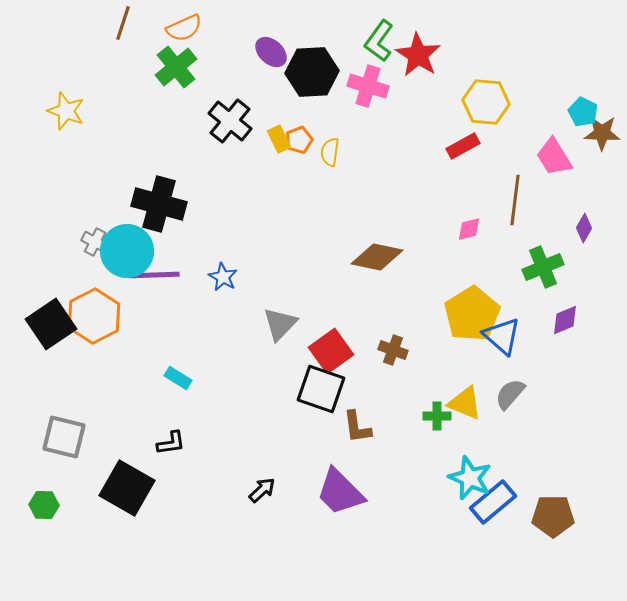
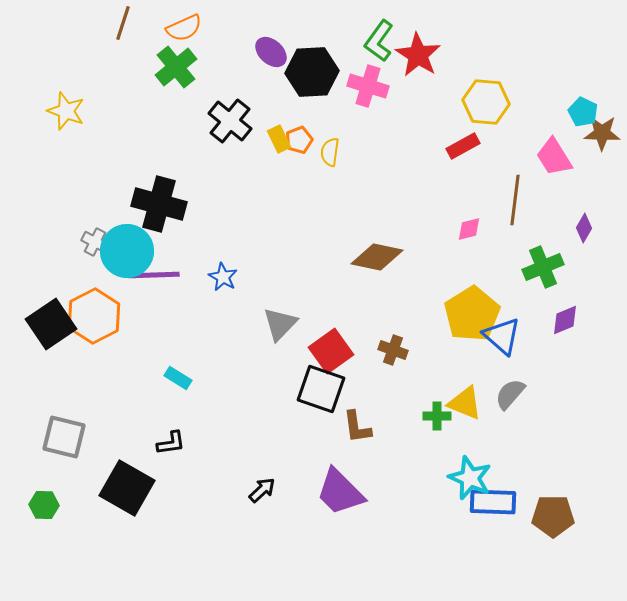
blue rectangle at (493, 502): rotated 42 degrees clockwise
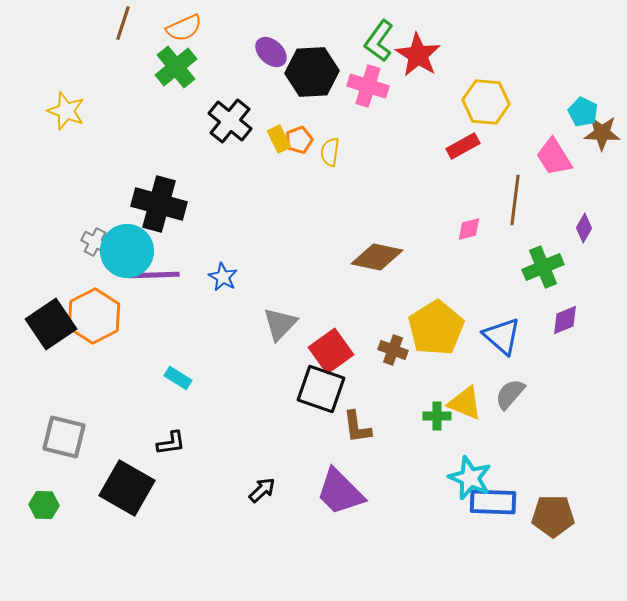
yellow pentagon at (472, 314): moved 36 px left, 14 px down
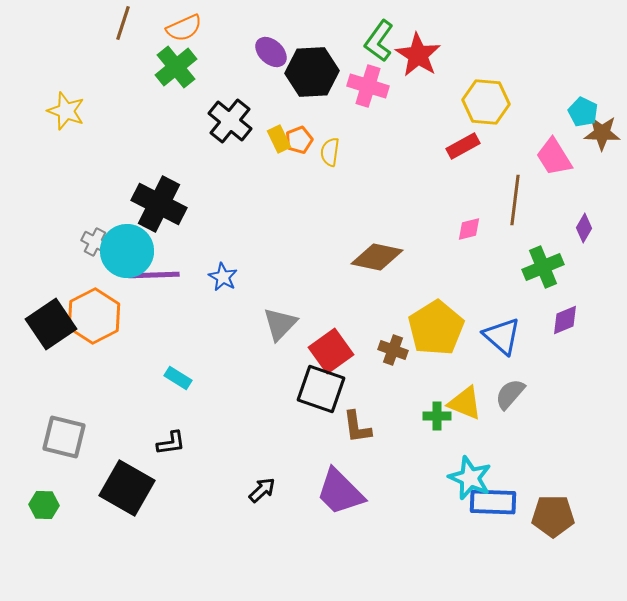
black cross at (159, 204): rotated 12 degrees clockwise
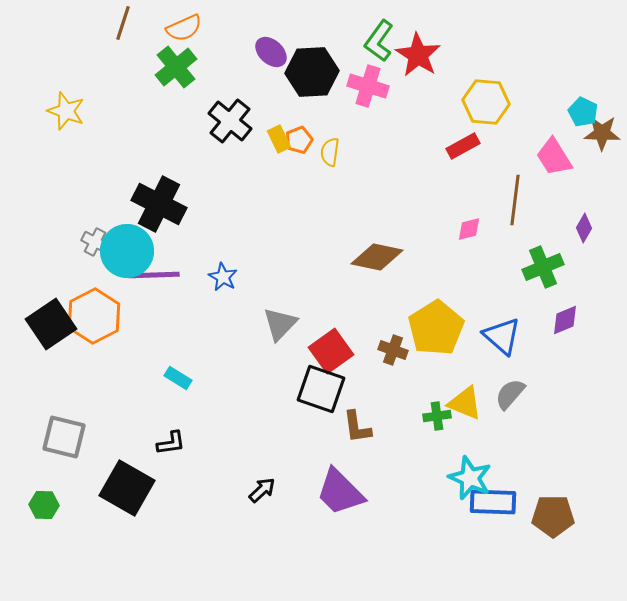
green cross at (437, 416): rotated 8 degrees counterclockwise
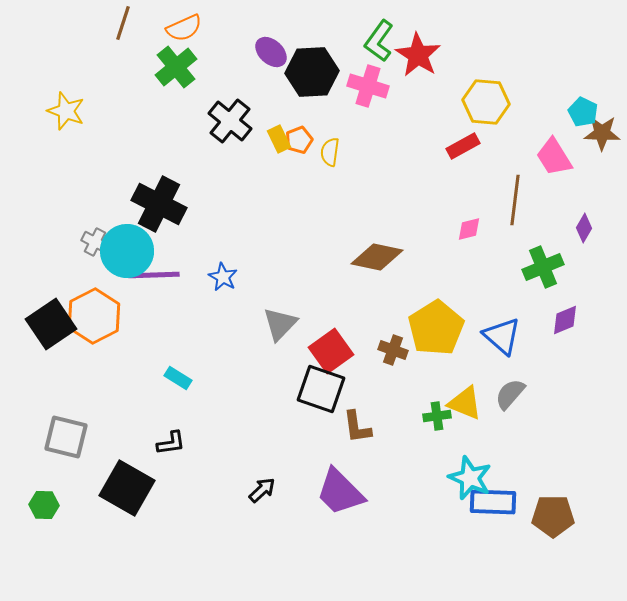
gray square at (64, 437): moved 2 px right
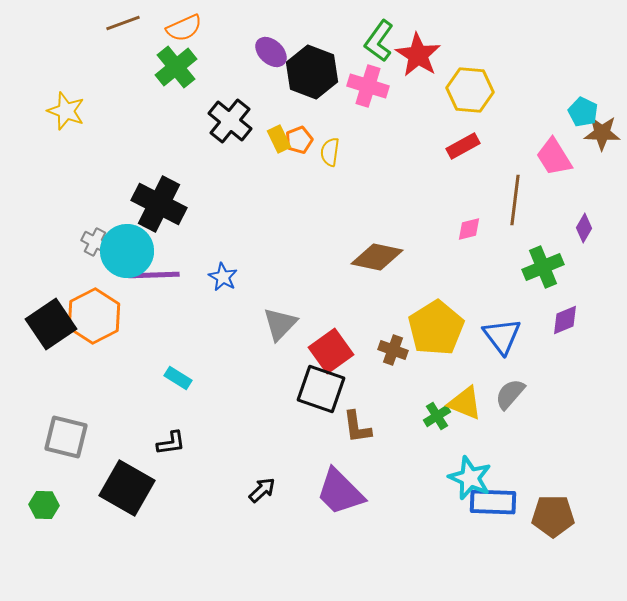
brown line at (123, 23): rotated 52 degrees clockwise
black hexagon at (312, 72): rotated 24 degrees clockwise
yellow hexagon at (486, 102): moved 16 px left, 12 px up
blue triangle at (502, 336): rotated 12 degrees clockwise
green cross at (437, 416): rotated 24 degrees counterclockwise
